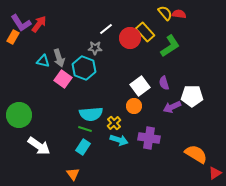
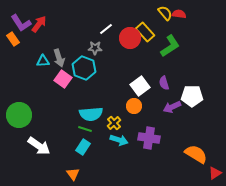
orange rectangle: moved 2 px down; rotated 64 degrees counterclockwise
cyan triangle: rotated 16 degrees counterclockwise
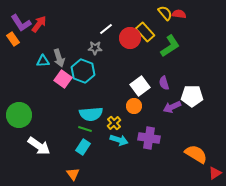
cyan hexagon: moved 1 px left, 3 px down
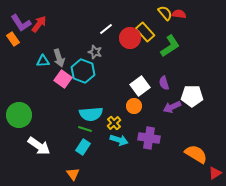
gray star: moved 4 px down; rotated 16 degrees clockwise
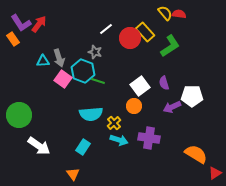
green line: moved 13 px right, 48 px up
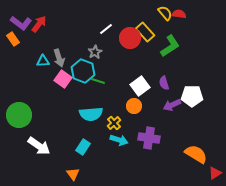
purple L-shape: rotated 20 degrees counterclockwise
gray star: rotated 24 degrees clockwise
purple arrow: moved 2 px up
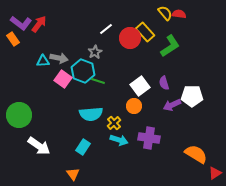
gray arrow: rotated 60 degrees counterclockwise
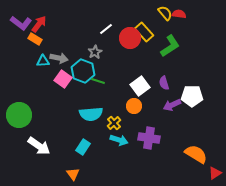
yellow rectangle: moved 1 px left
orange rectangle: moved 22 px right; rotated 24 degrees counterclockwise
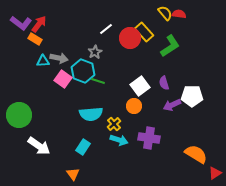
yellow cross: moved 1 px down
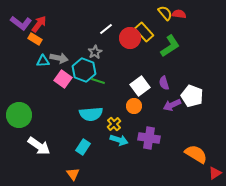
cyan hexagon: moved 1 px right, 1 px up
white pentagon: rotated 20 degrees clockwise
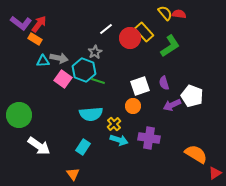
white square: rotated 18 degrees clockwise
orange circle: moved 1 px left
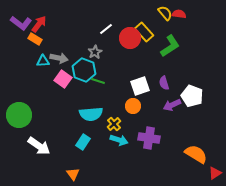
cyan rectangle: moved 5 px up
